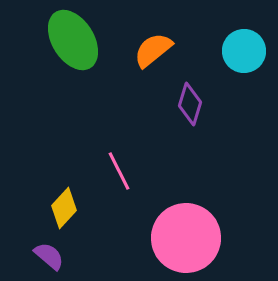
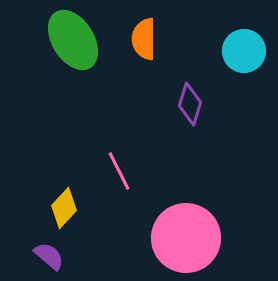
orange semicircle: moved 9 px left, 11 px up; rotated 51 degrees counterclockwise
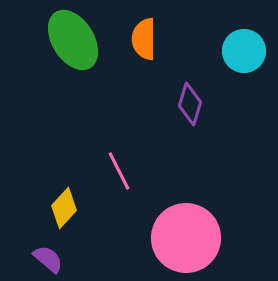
purple semicircle: moved 1 px left, 3 px down
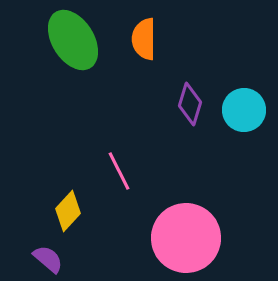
cyan circle: moved 59 px down
yellow diamond: moved 4 px right, 3 px down
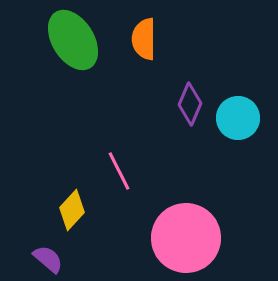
purple diamond: rotated 6 degrees clockwise
cyan circle: moved 6 px left, 8 px down
yellow diamond: moved 4 px right, 1 px up
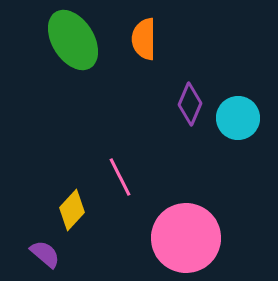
pink line: moved 1 px right, 6 px down
purple semicircle: moved 3 px left, 5 px up
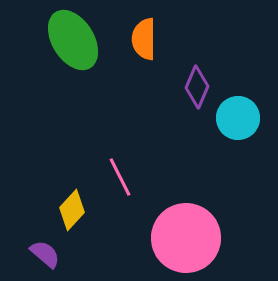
purple diamond: moved 7 px right, 17 px up
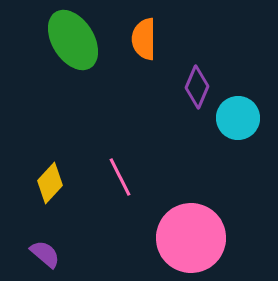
yellow diamond: moved 22 px left, 27 px up
pink circle: moved 5 px right
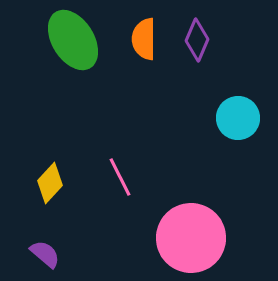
purple diamond: moved 47 px up
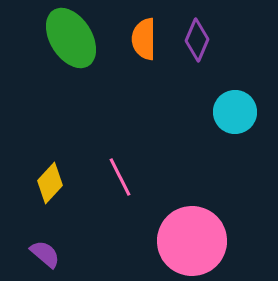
green ellipse: moved 2 px left, 2 px up
cyan circle: moved 3 px left, 6 px up
pink circle: moved 1 px right, 3 px down
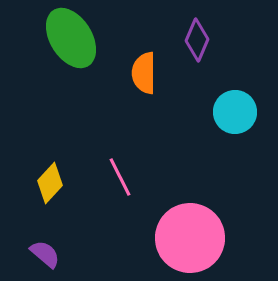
orange semicircle: moved 34 px down
pink circle: moved 2 px left, 3 px up
